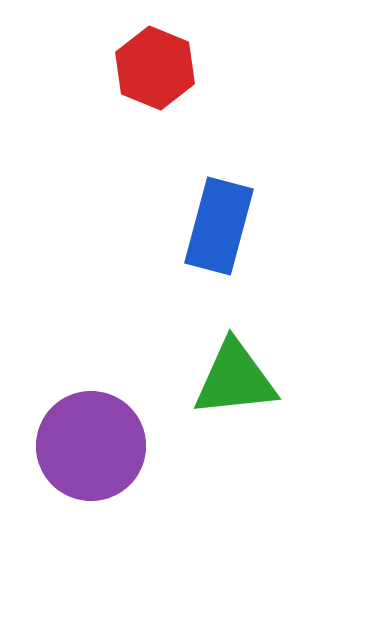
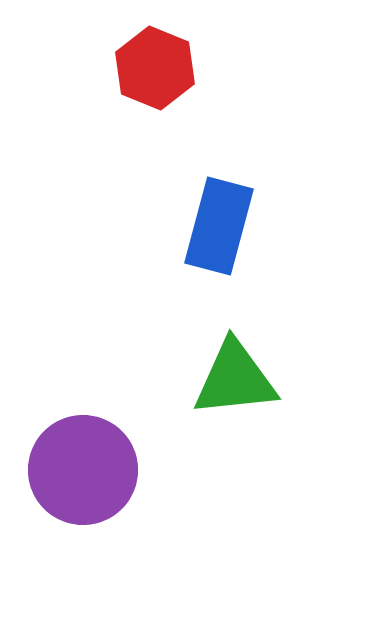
purple circle: moved 8 px left, 24 px down
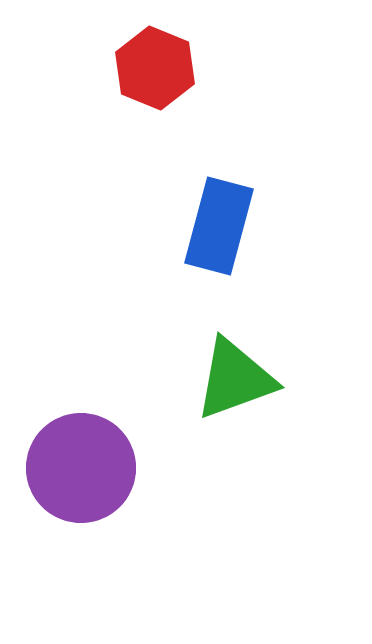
green triangle: rotated 14 degrees counterclockwise
purple circle: moved 2 px left, 2 px up
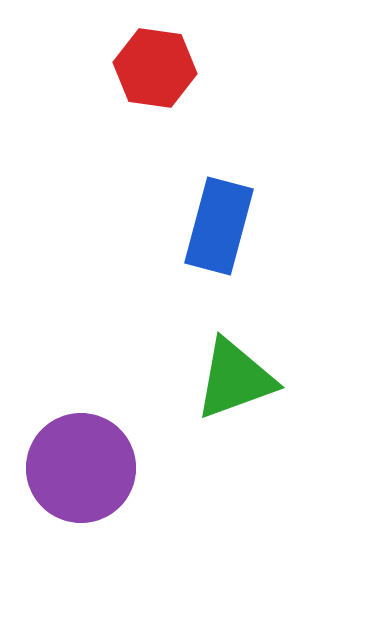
red hexagon: rotated 14 degrees counterclockwise
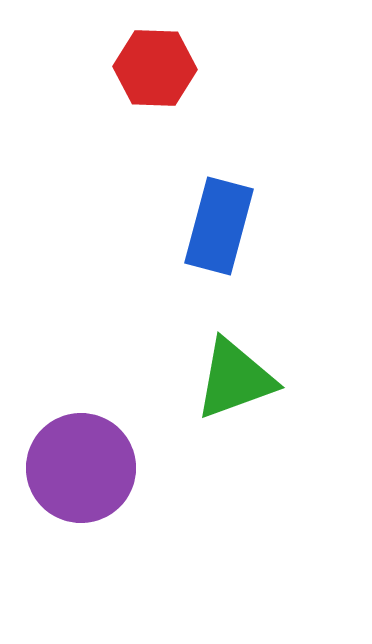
red hexagon: rotated 6 degrees counterclockwise
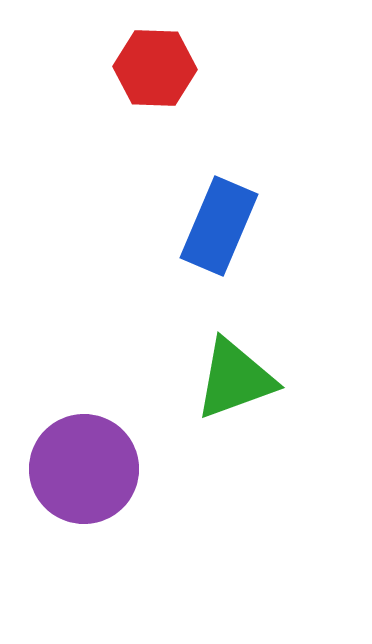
blue rectangle: rotated 8 degrees clockwise
purple circle: moved 3 px right, 1 px down
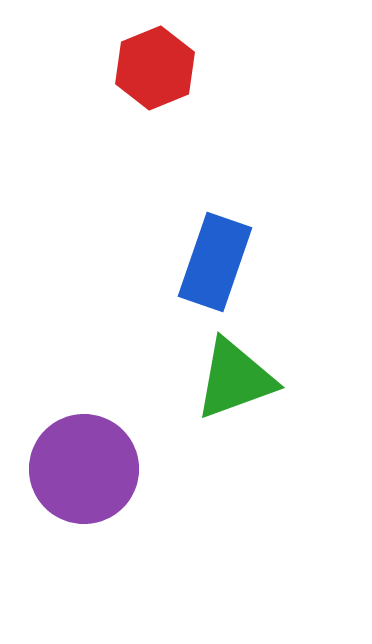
red hexagon: rotated 24 degrees counterclockwise
blue rectangle: moved 4 px left, 36 px down; rotated 4 degrees counterclockwise
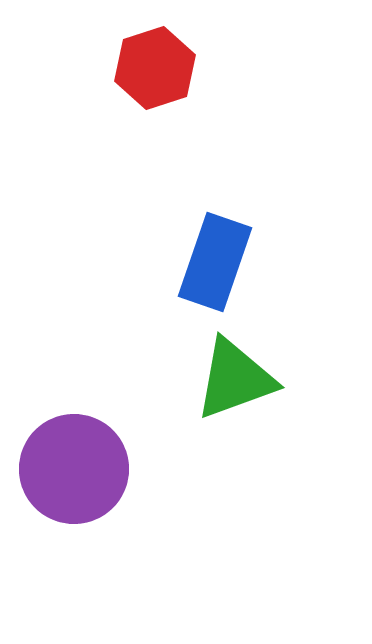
red hexagon: rotated 4 degrees clockwise
purple circle: moved 10 px left
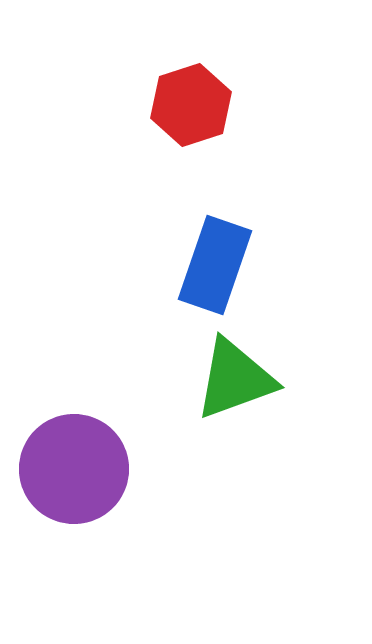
red hexagon: moved 36 px right, 37 px down
blue rectangle: moved 3 px down
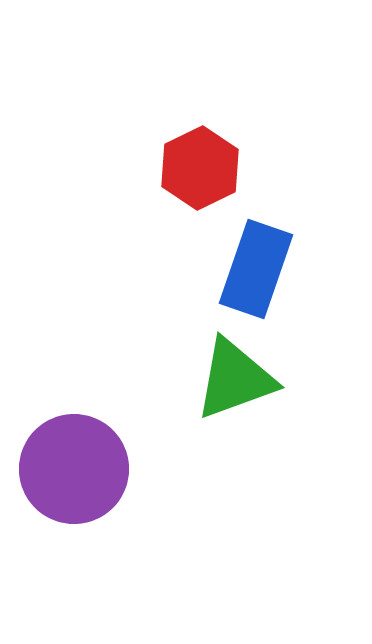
red hexagon: moved 9 px right, 63 px down; rotated 8 degrees counterclockwise
blue rectangle: moved 41 px right, 4 px down
